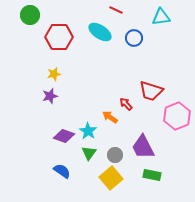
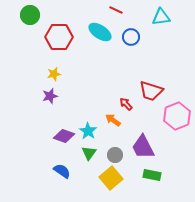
blue circle: moved 3 px left, 1 px up
orange arrow: moved 3 px right, 3 px down
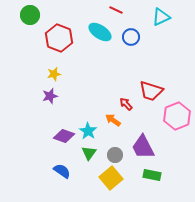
cyan triangle: rotated 18 degrees counterclockwise
red hexagon: moved 1 px down; rotated 20 degrees clockwise
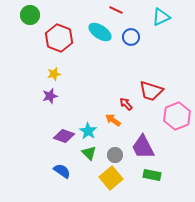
green triangle: rotated 21 degrees counterclockwise
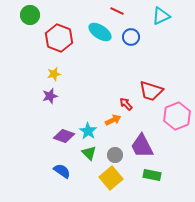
red line: moved 1 px right, 1 px down
cyan triangle: moved 1 px up
orange arrow: rotated 119 degrees clockwise
purple trapezoid: moved 1 px left, 1 px up
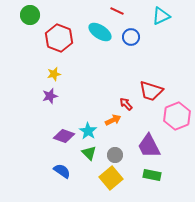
purple trapezoid: moved 7 px right
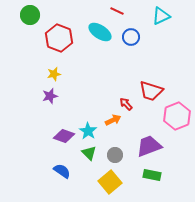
purple trapezoid: rotated 96 degrees clockwise
yellow square: moved 1 px left, 4 px down
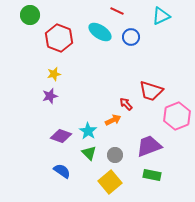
purple diamond: moved 3 px left
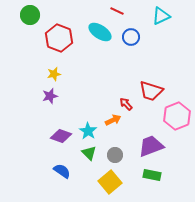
purple trapezoid: moved 2 px right
